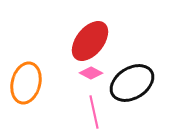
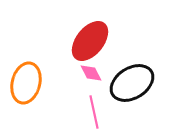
pink diamond: rotated 35 degrees clockwise
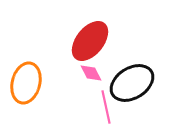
pink line: moved 12 px right, 5 px up
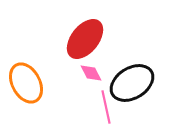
red ellipse: moved 5 px left, 2 px up
orange ellipse: rotated 42 degrees counterclockwise
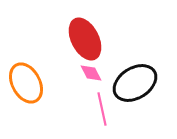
red ellipse: rotated 66 degrees counterclockwise
black ellipse: moved 3 px right
pink line: moved 4 px left, 2 px down
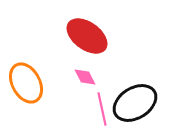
red ellipse: moved 2 px right, 3 px up; rotated 27 degrees counterclockwise
pink diamond: moved 6 px left, 4 px down
black ellipse: moved 20 px down
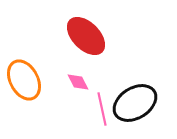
red ellipse: moved 1 px left; rotated 9 degrees clockwise
pink diamond: moved 7 px left, 5 px down
orange ellipse: moved 2 px left, 3 px up
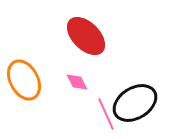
pink diamond: moved 1 px left
pink line: moved 4 px right, 5 px down; rotated 12 degrees counterclockwise
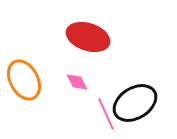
red ellipse: moved 2 px right, 1 px down; rotated 27 degrees counterclockwise
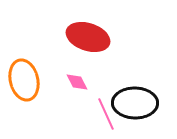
orange ellipse: rotated 15 degrees clockwise
black ellipse: rotated 33 degrees clockwise
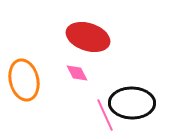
pink diamond: moved 9 px up
black ellipse: moved 3 px left
pink line: moved 1 px left, 1 px down
